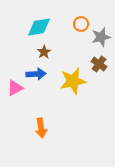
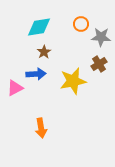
gray star: rotated 18 degrees clockwise
brown cross: rotated 21 degrees clockwise
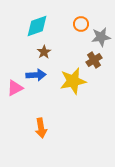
cyan diamond: moved 2 px left, 1 px up; rotated 10 degrees counterclockwise
gray star: rotated 12 degrees counterclockwise
brown cross: moved 5 px left, 4 px up
blue arrow: moved 1 px down
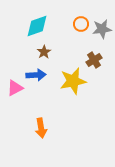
gray star: moved 1 px right, 8 px up
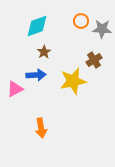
orange circle: moved 3 px up
gray star: rotated 12 degrees clockwise
pink triangle: moved 1 px down
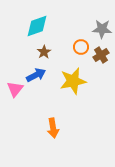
orange circle: moved 26 px down
brown cross: moved 7 px right, 5 px up
blue arrow: rotated 24 degrees counterclockwise
pink triangle: rotated 24 degrees counterclockwise
orange arrow: moved 12 px right
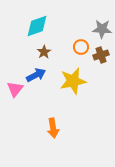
brown cross: rotated 14 degrees clockwise
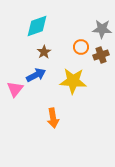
yellow star: rotated 16 degrees clockwise
orange arrow: moved 10 px up
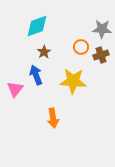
blue arrow: rotated 84 degrees counterclockwise
